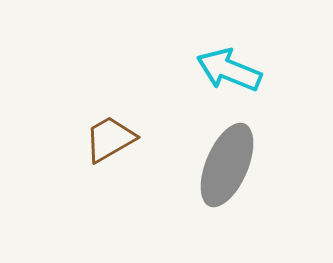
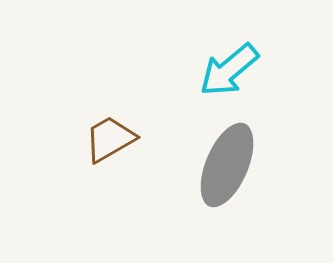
cyan arrow: rotated 62 degrees counterclockwise
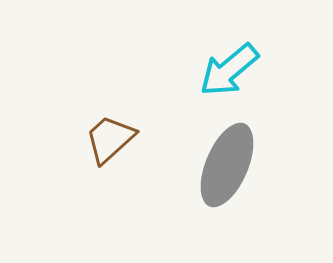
brown trapezoid: rotated 12 degrees counterclockwise
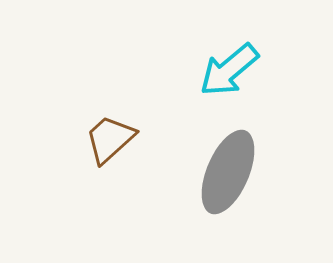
gray ellipse: moved 1 px right, 7 px down
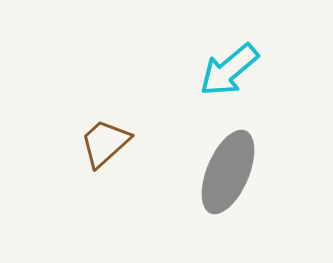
brown trapezoid: moved 5 px left, 4 px down
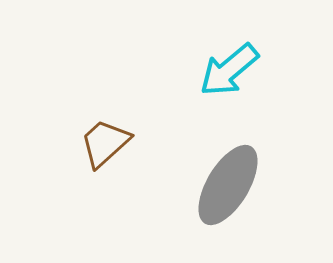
gray ellipse: moved 13 px down; rotated 8 degrees clockwise
